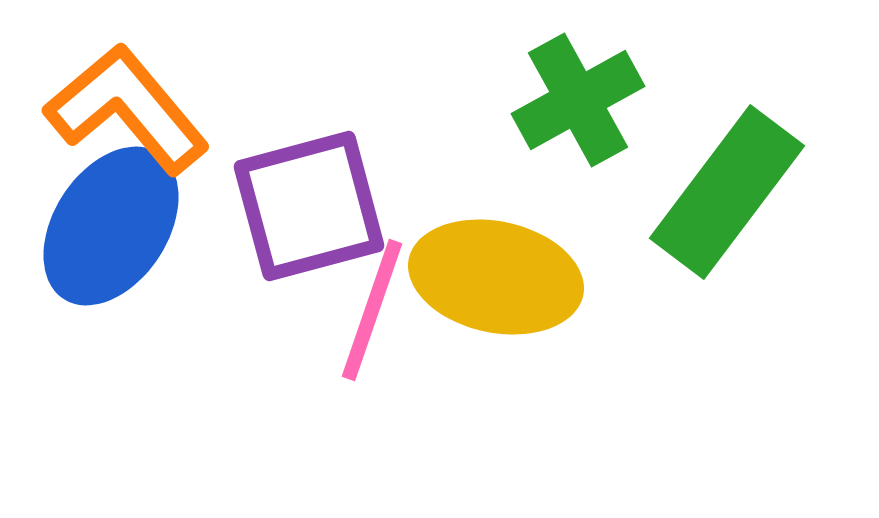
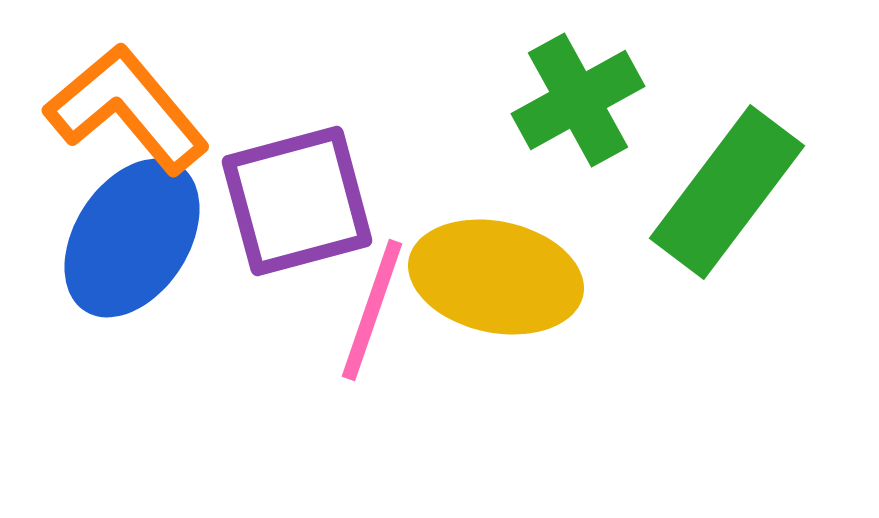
purple square: moved 12 px left, 5 px up
blue ellipse: moved 21 px right, 12 px down
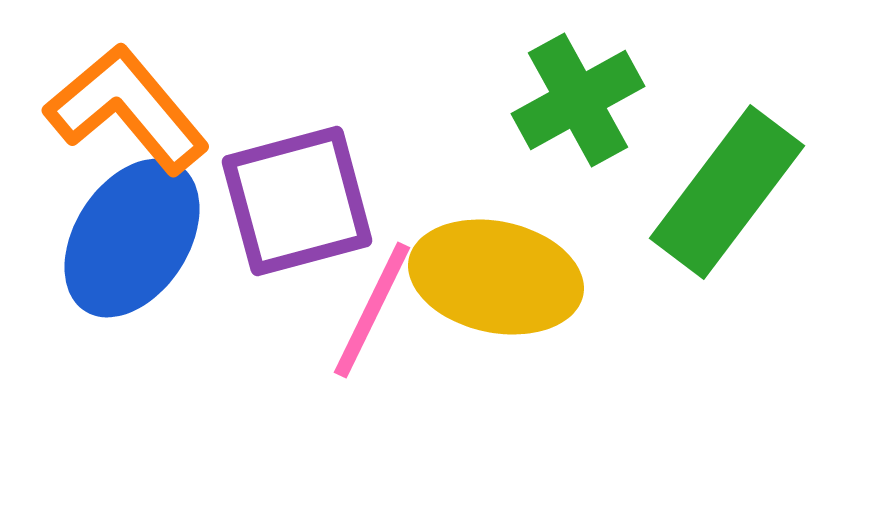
pink line: rotated 7 degrees clockwise
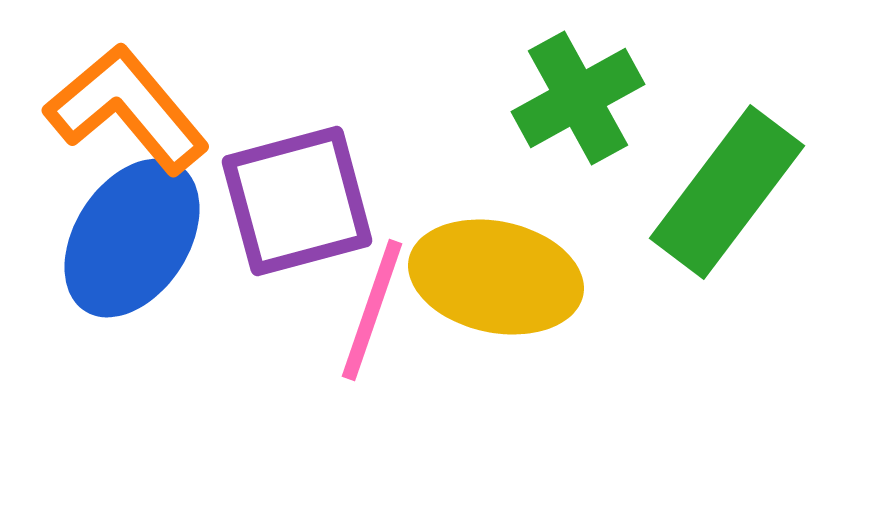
green cross: moved 2 px up
pink line: rotated 7 degrees counterclockwise
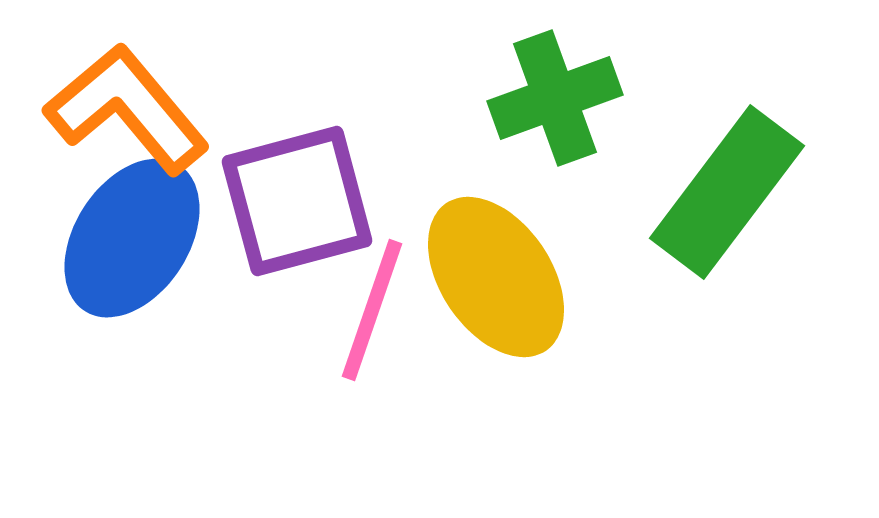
green cross: moved 23 px left; rotated 9 degrees clockwise
yellow ellipse: rotated 44 degrees clockwise
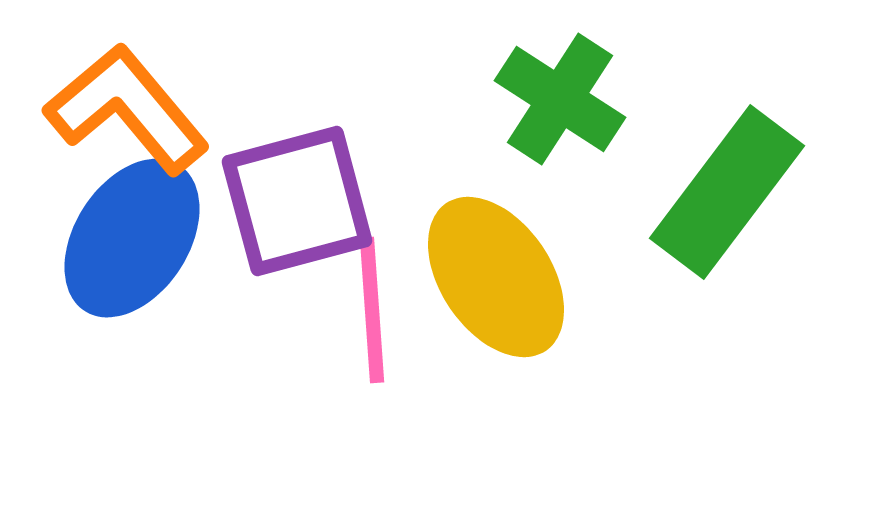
green cross: moved 5 px right, 1 px down; rotated 37 degrees counterclockwise
pink line: rotated 23 degrees counterclockwise
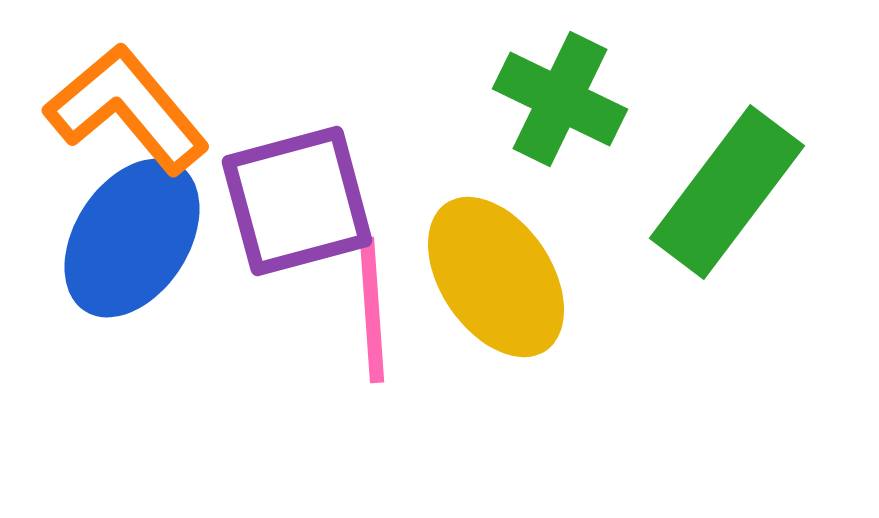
green cross: rotated 7 degrees counterclockwise
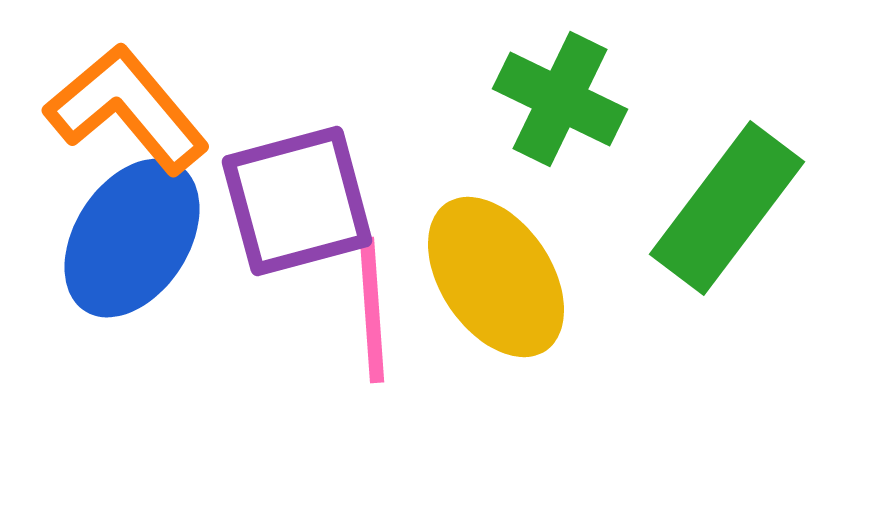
green rectangle: moved 16 px down
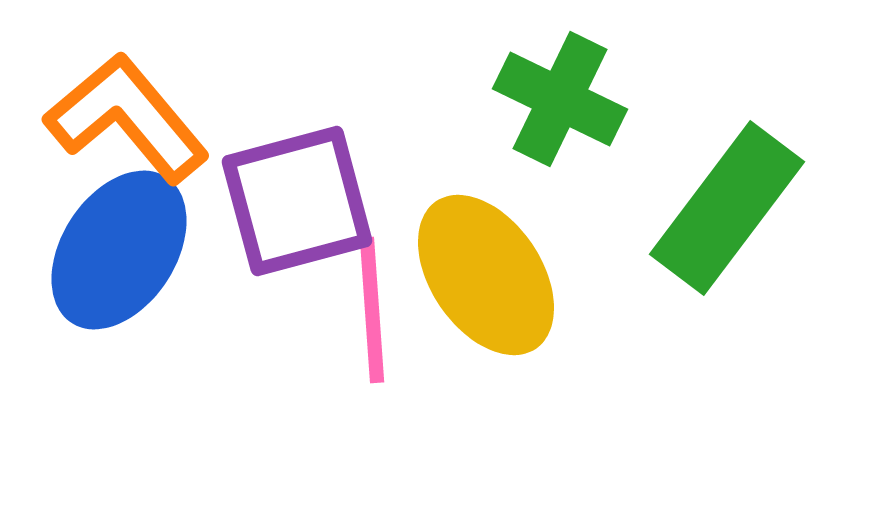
orange L-shape: moved 9 px down
blue ellipse: moved 13 px left, 12 px down
yellow ellipse: moved 10 px left, 2 px up
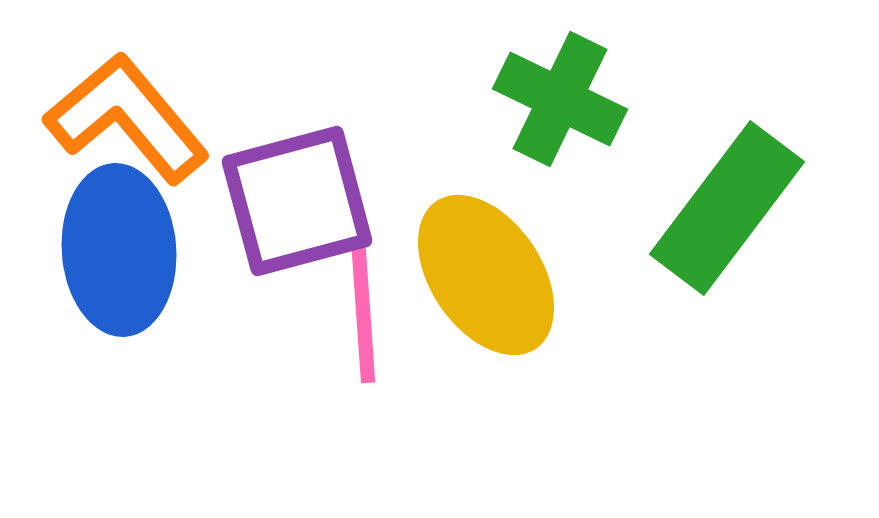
blue ellipse: rotated 37 degrees counterclockwise
pink line: moved 9 px left
